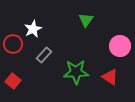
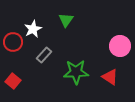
green triangle: moved 20 px left
red circle: moved 2 px up
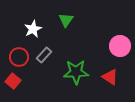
red circle: moved 6 px right, 15 px down
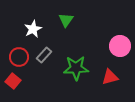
green star: moved 4 px up
red triangle: rotated 48 degrees counterclockwise
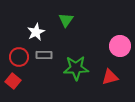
white star: moved 3 px right, 3 px down
gray rectangle: rotated 49 degrees clockwise
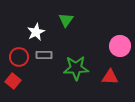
red triangle: rotated 18 degrees clockwise
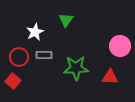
white star: moved 1 px left
